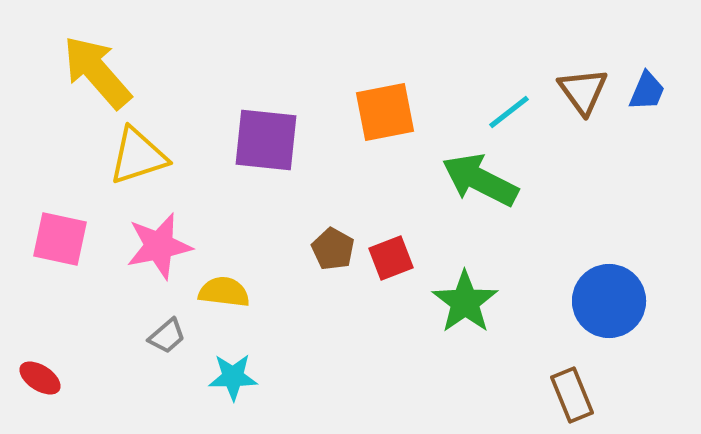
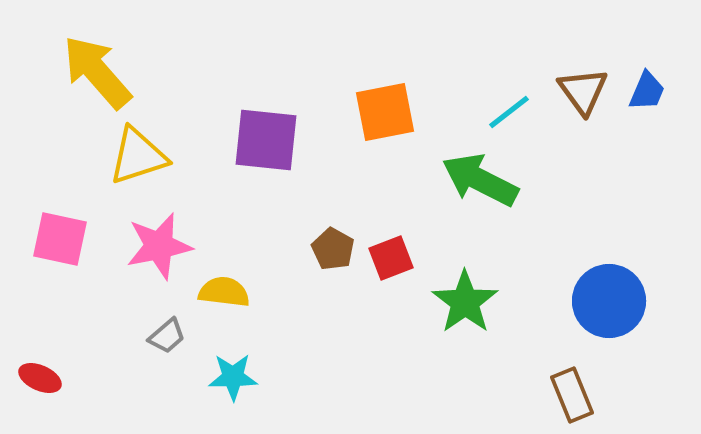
red ellipse: rotated 9 degrees counterclockwise
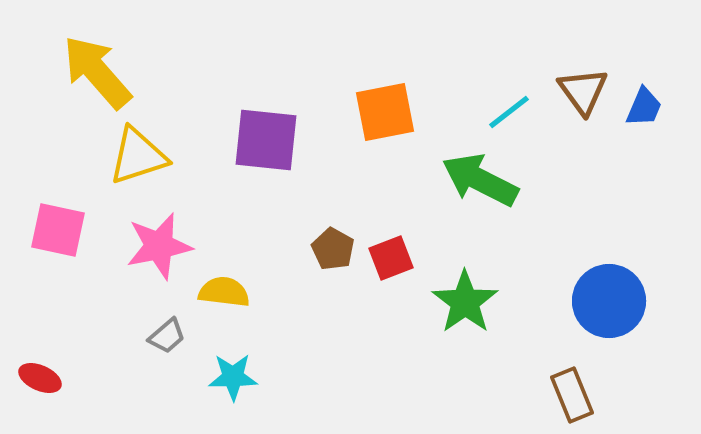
blue trapezoid: moved 3 px left, 16 px down
pink square: moved 2 px left, 9 px up
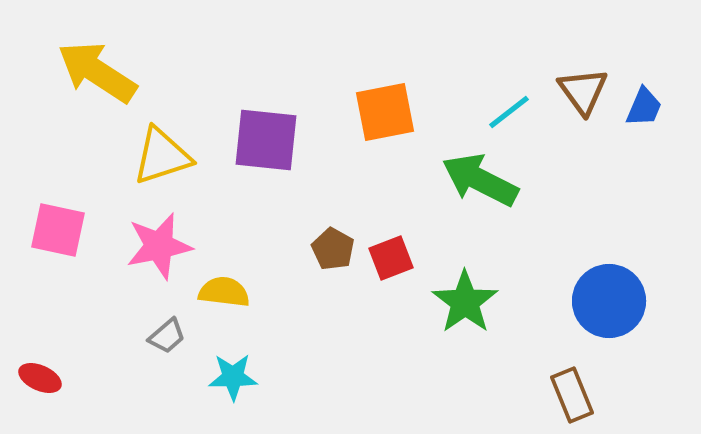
yellow arrow: rotated 16 degrees counterclockwise
yellow triangle: moved 24 px right
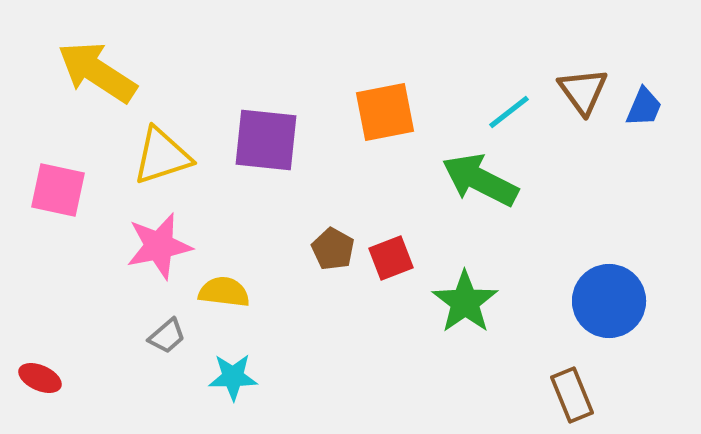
pink square: moved 40 px up
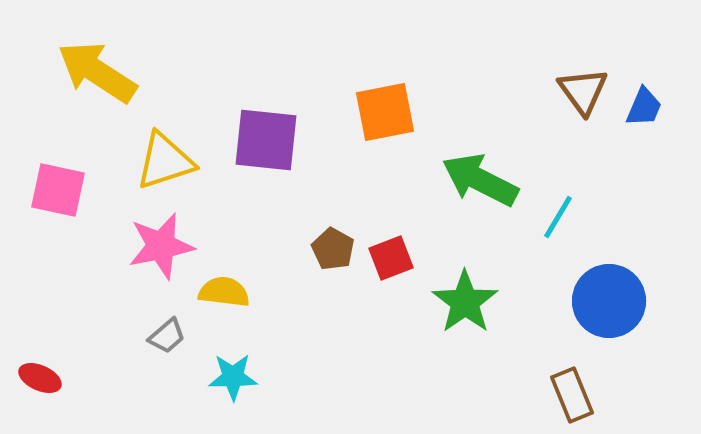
cyan line: moved 49 px right, 105 px down; rotated 21 degrees counterclockwise
yellow triangle: moved 3 px right, 5 px down
pink star: moved 2 px right
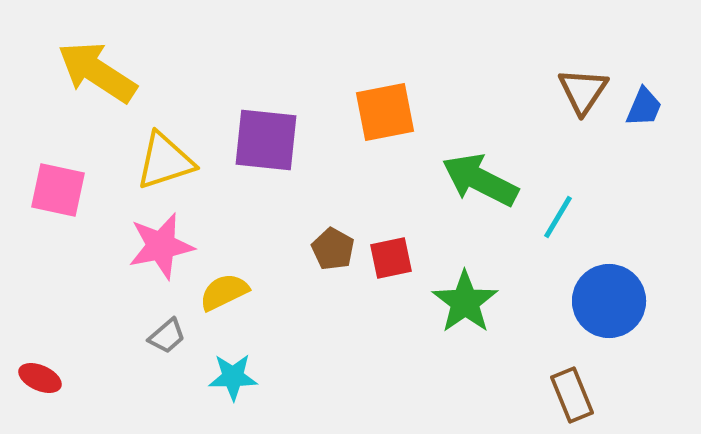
brown triangle: rotated 10 degrees clockwise
red square: rotated 9 degrees clockwise
yellow semicircle: rotated 33 degrees counterclockwise
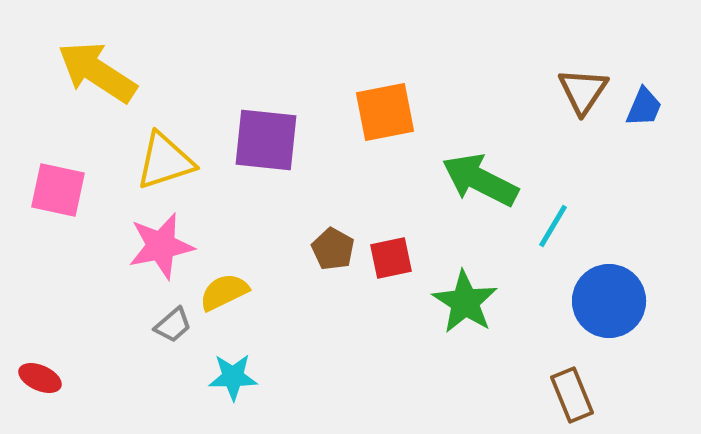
cyan line: moved 5 px left, 9 px down
green star: rotated 4 degrees counterclockwise
gray trapezoid: moved 6 px right, 11 px up
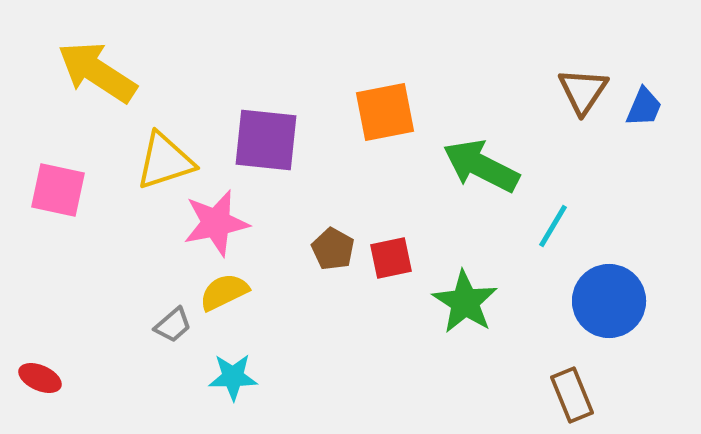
green arrow: moved 1 px right, 14 px up
pink star: moved 55 px right, 23 px up
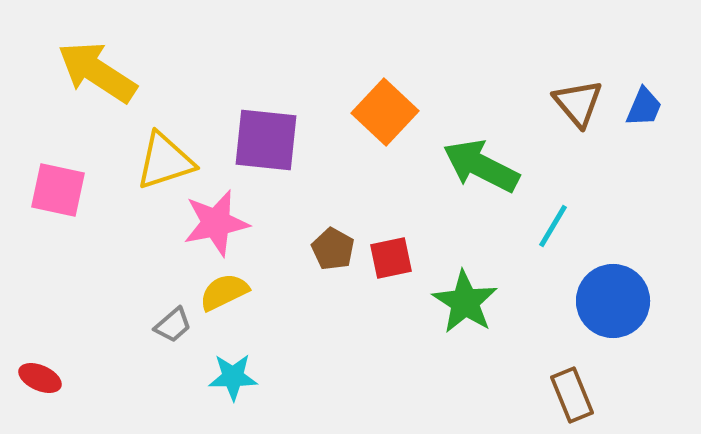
brown triangle: moved 5 px left, 12 px down; rotated 14 degrees counterclockwise
orange square: rotated 36 degrees counterclockwise
blue circle: moved 4 px right
